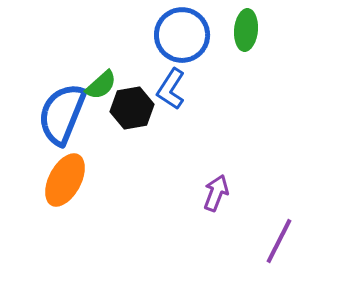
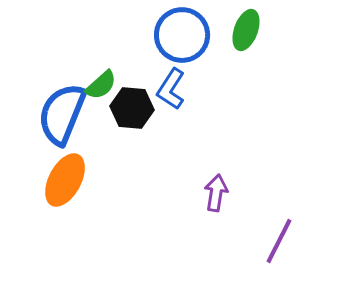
green ellipse: rotated 15 degrees clockwise
black hexagon: rotated 15 degrees clockwise
purple arrow: rotated 12 degrees counterclockwise
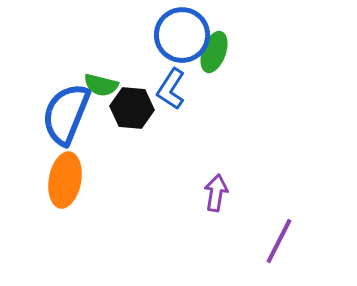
green ellipse: moved 32 px left, 22 px down
green semicircle: rotated 56 degrees clockwise
blue semicircle: moved 4 px right
orange ellipse: rotated 18 degrees counterclockwise
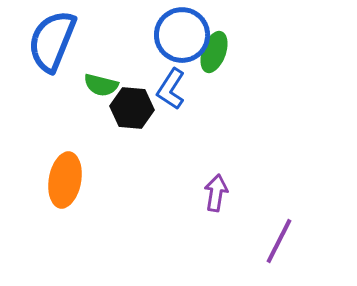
blue semicircle: moved 14 px left, 73 px up
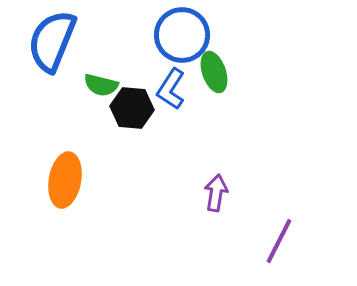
green ellipse: moved 20 px down; rotated 39 degrees counterclockwise
